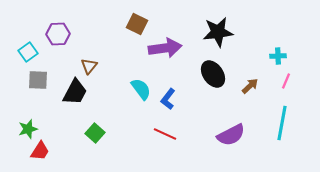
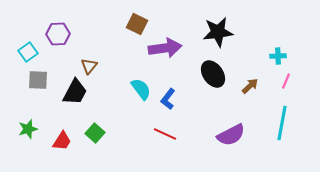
red trapezoid: moved 22 px right, 10 px up
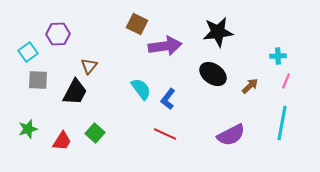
purple arrow: moved 2 px up
black ellipse: rotated 20 degrees counterclockwise
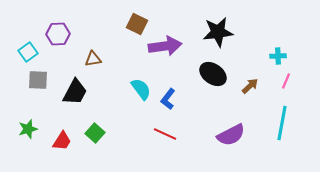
brown triangle: moved 4 px right, 7 px up; rotated 42 degrees clockwise
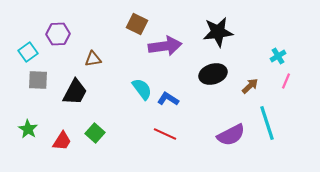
cyan cross: rotated 28 degrees counterclockwise
black ellipse: rotated 52 degrees counterclockwise
cyan semicircle: moved 1 px right
blue L-shape: rotated 85 degrees clockwise
cyan line: moved 15 px left; rotated 28 degrees counterclockwise
green star: rotated 24 degrees counterclockwise
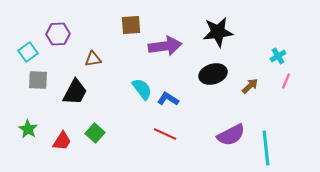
brown square: moved 6 px left, 1 px down; rotated 30 degrees counterclockwise
cyan line: moved 1 px left, 25 px down; rotated 12 degrees clockwise
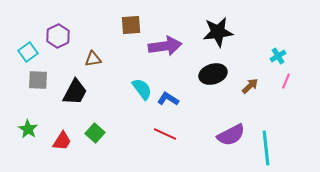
purple hexagon: moved 2 px down; rotated 25 degrees counterclockwise
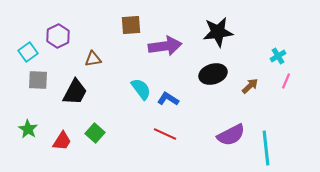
cyan semicircle: moved 1 px left
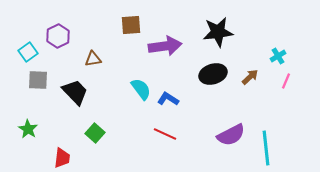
brown arrow: moved 9 px up
black trapezoid: rotated 72 degrees counterclockwise
red trapezoid: moved 17 px down; rotated 25 degrees counterclockwise
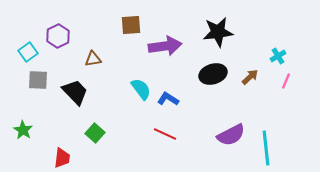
green star: moved 5 px left, 1 px down
